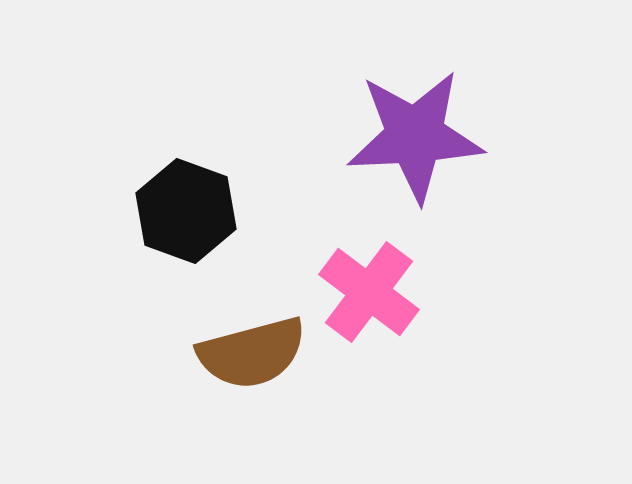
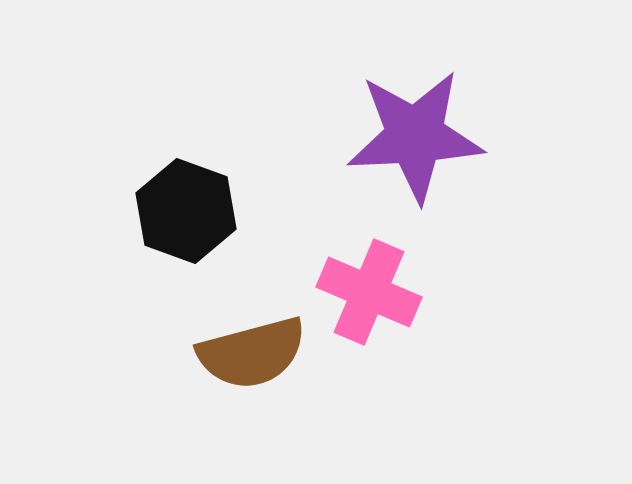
pink cross: rotated 14 degrees counterclockwise
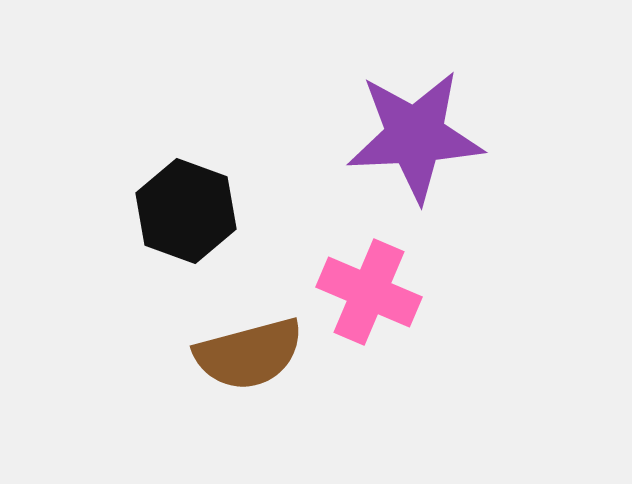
brown semicircle: moved 3 px left, 1 px down
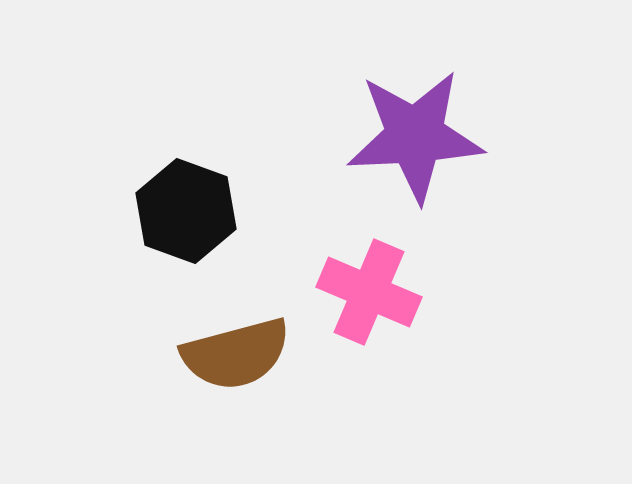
brown semicircle: moved 13 px left
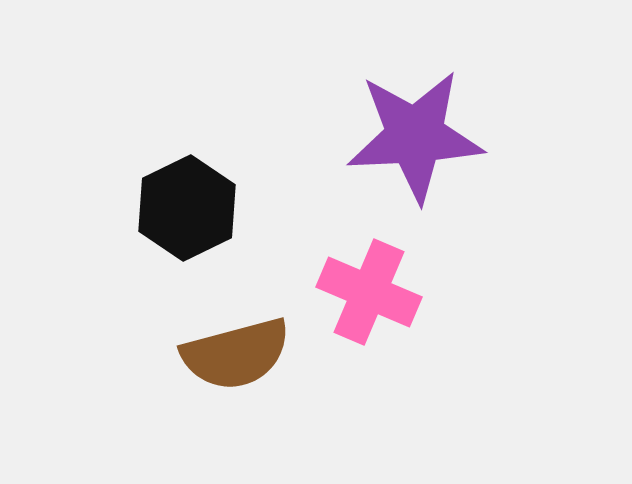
black hexagon: moved 1 px right, 3 px up; rotated 14 degrees clockwise
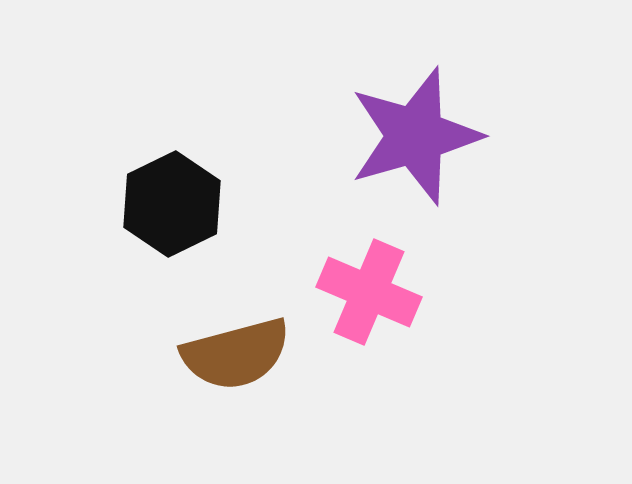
purple star: rotated 13 degrees counterclockwise
black hexagon: moved 15 px left, 4 px up
